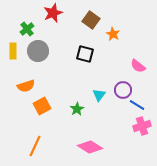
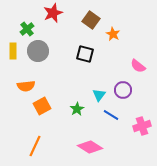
orange semicircle: rotated 12 degrees clockwise
blue line: moved 26 px left, 10 px down
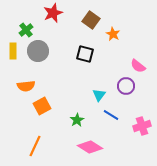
green cross: moved 1 px left, 1 px down
purple circle: moved 3 px right, 4 px up
green star: moved 11 px down
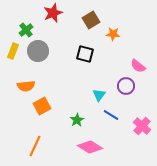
brown square: rotated 24 degrees clockwise
orange star: rotated 24 degrees counterclockwise
yellow rectangle: rotated 21 degrees clockwise
pink cross: rotated 30 degrees counterclockwise
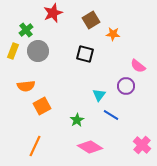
pink cross: moved 19 px down
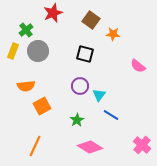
brown square: rotated 24 degrees counterclockwise
purple circle: moved 46 px left
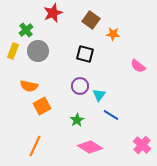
orange semicircle: moved 3 px right; rotated 18 degrees clockwise
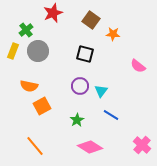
cyan triangle: moved 2 px right, 4 px up
orange line: rotated 65 degrees counterclockwise
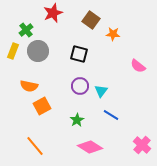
black square: moved 6 px left
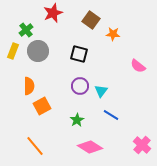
orange semicircle: rotated 102 degrees counterclockwise
